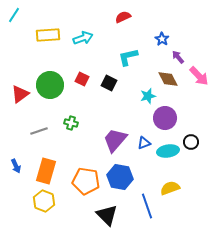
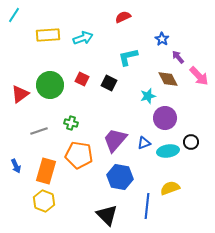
orange pentagon: moved 7 px left, 26 px up
blue line: rotated 25 degrees clockwise
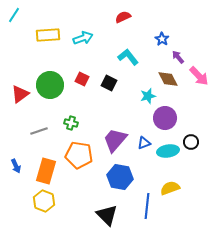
cyan L-shape: rotated 65 degrees clockwise
